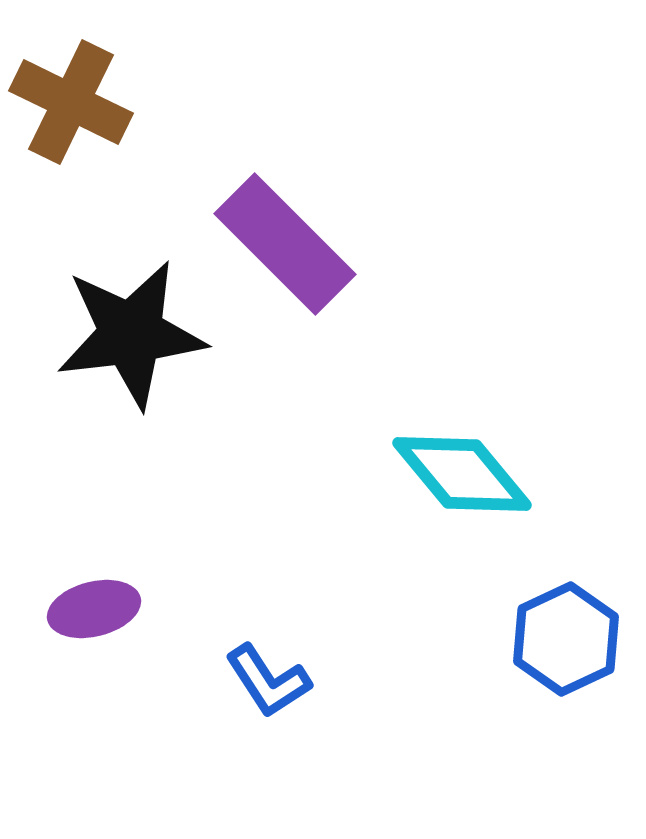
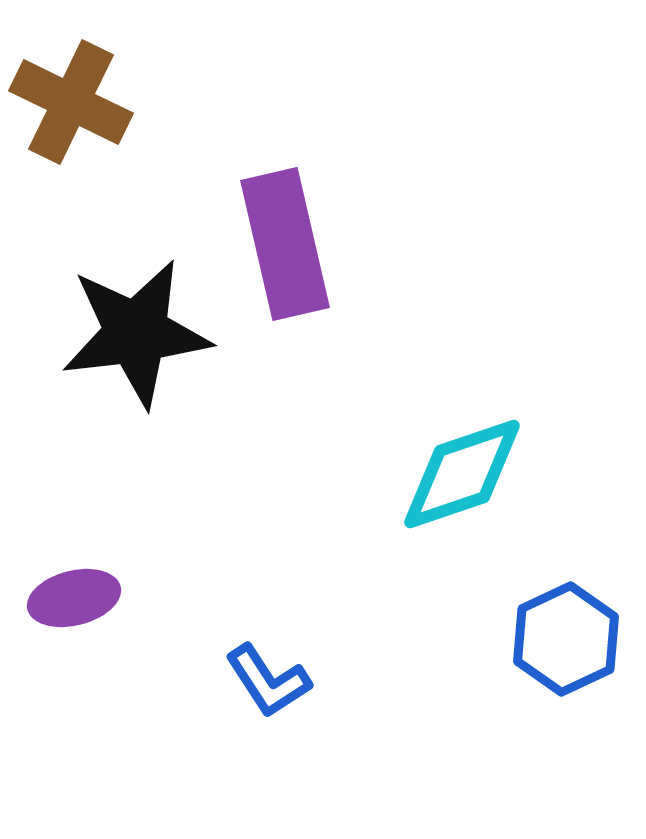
purple rectangle: rotated 32 degrees clockwise
black star: moved 5 px right, 1 px up
cyan diamond: rotated 69 degrees counterclockwise
purple ellipse: moved 20 px left, 11 px up
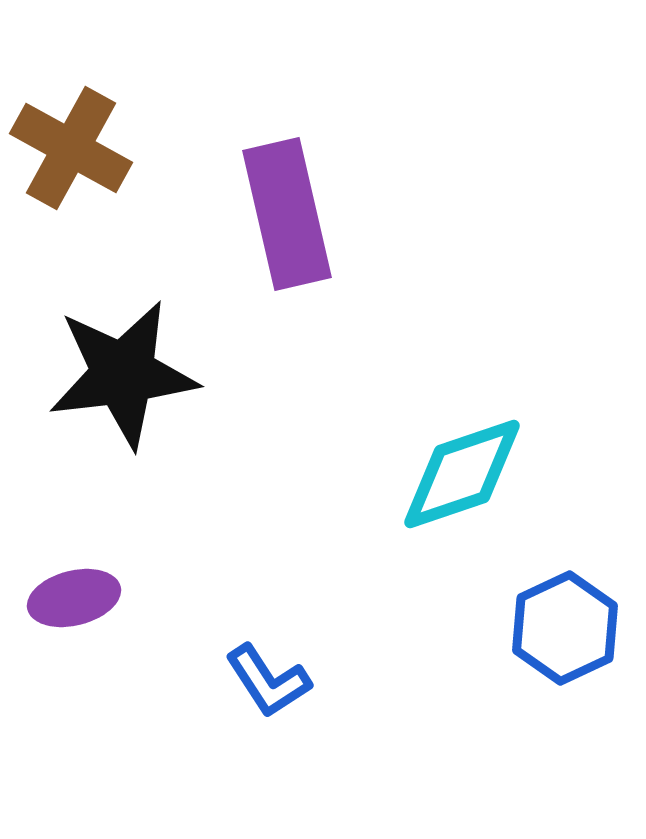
brown cross: moved 46 px down; rotated 3 degrees clockwise
purple rectangle: moved 2 px right, 30 px up
black star: moved 13 px left, 41 px down
blue hexagon: moved 1 px left, 11 px up
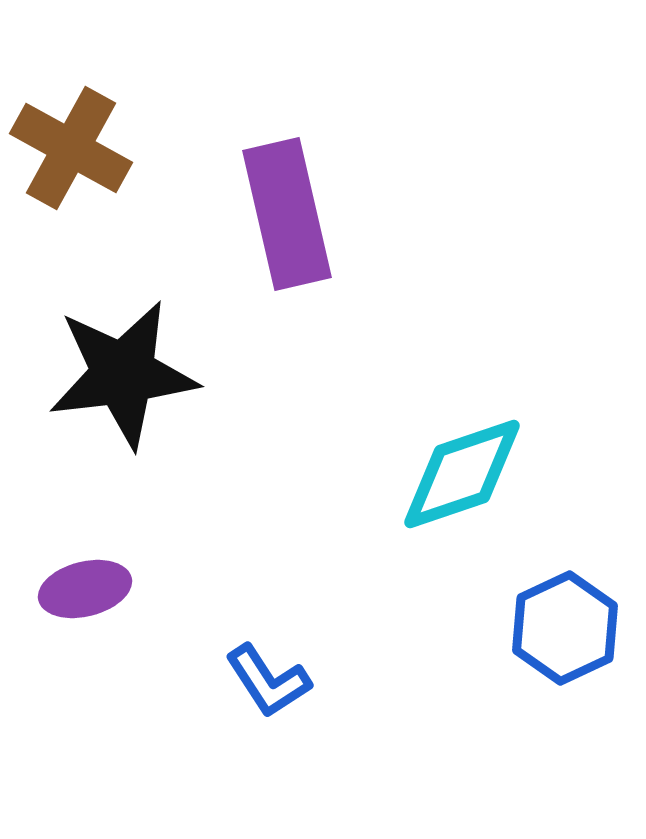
purple ellipse: moved 11 px right, 9 px up
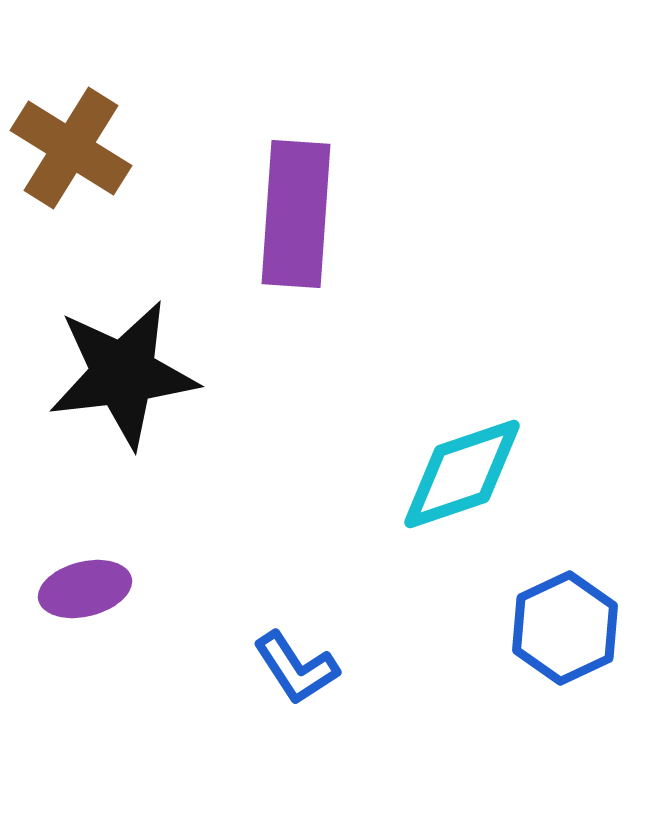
brown cross: rotated 3 degrees clockwise
purple rectangle: moved 9 px right; rotated 17 degrees clockwise
blue L-shape: moved 28 px right, 13 px up
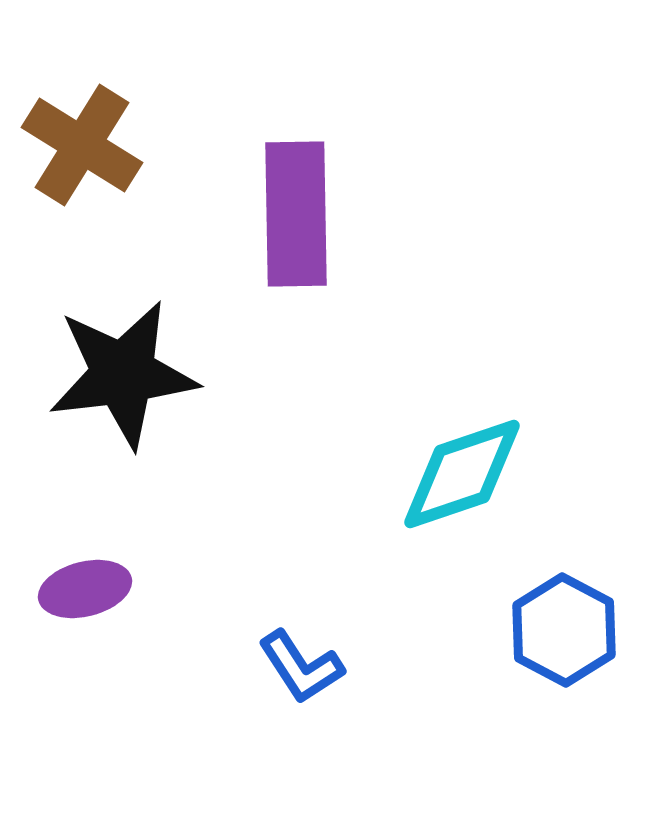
brown cross: moved 11 px right, 3 px up
purple rectangle: rotated 5 degrees counterclockwise
blue hexagon: moved 1 px left, 2 px down; rotated 7 degrees counterclockwise
blue L-shape: moved 5 px right, 1 px up
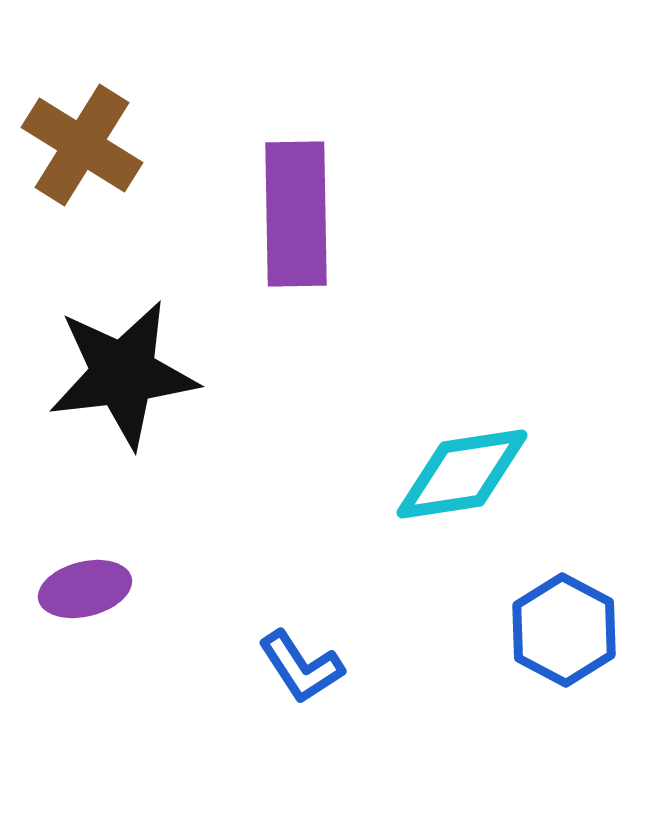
cyan diamond: rotated 10 degrees clockwise
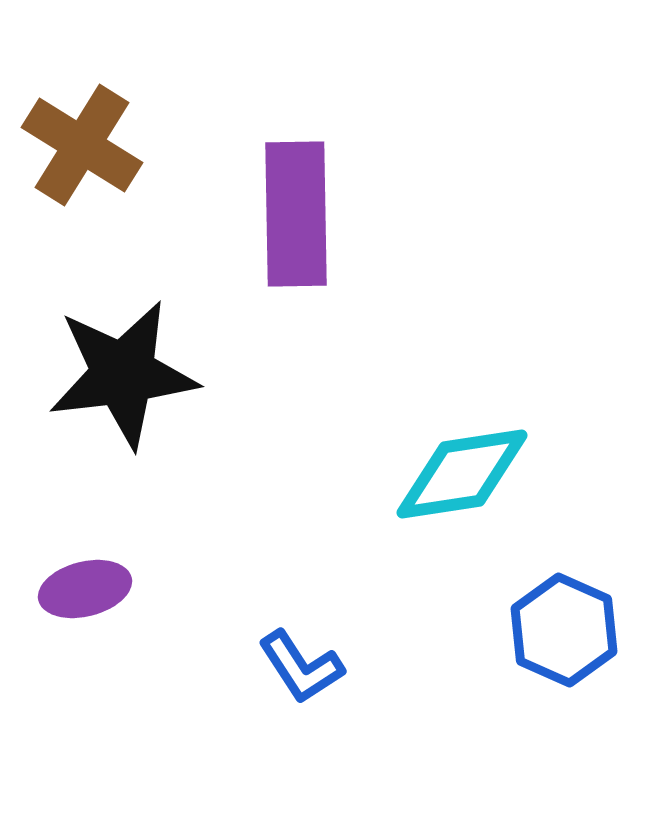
blue hexagon: rotated 4 degrees counterclockwise
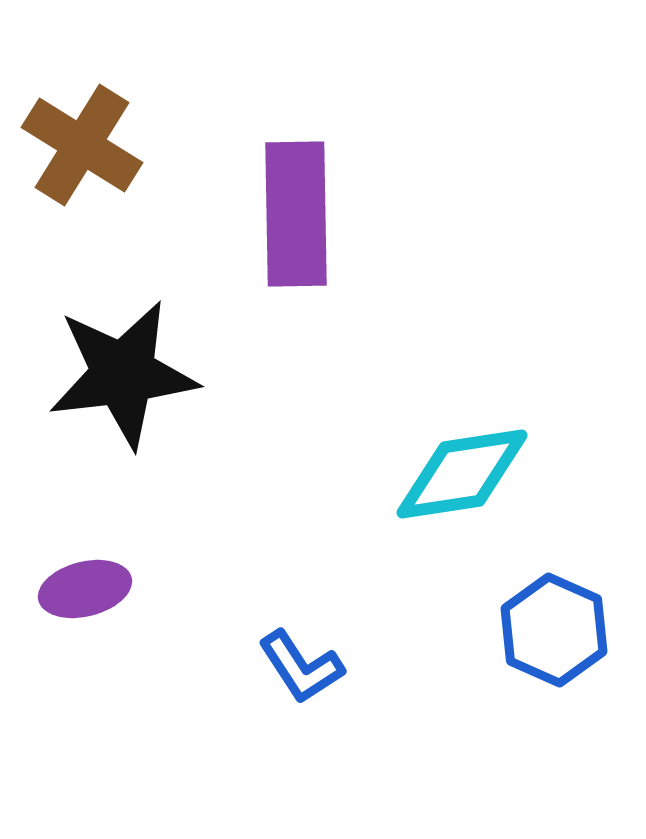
blue hexagon: moved 10 px left
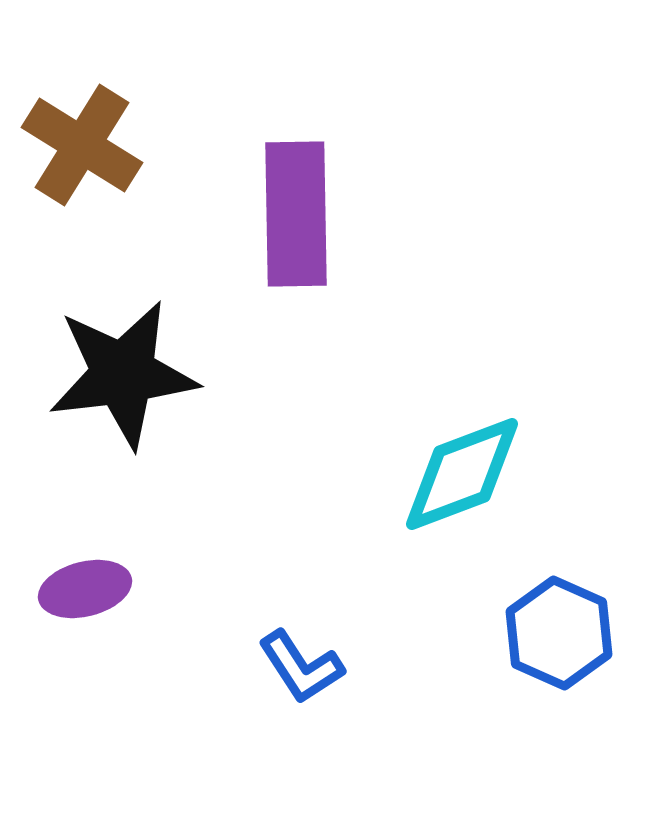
cyan diamond: rotated 12 degrees counterclockwise
blue hexagon: moved 5 px right, 3 px down
